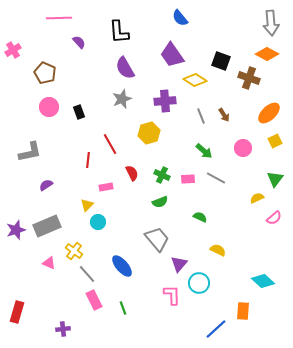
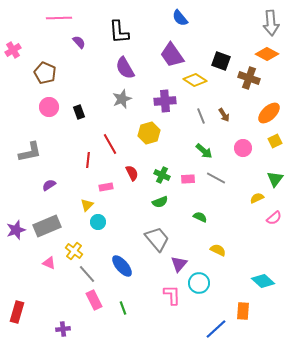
purple semicircle at (46, 185): moved 3 px right
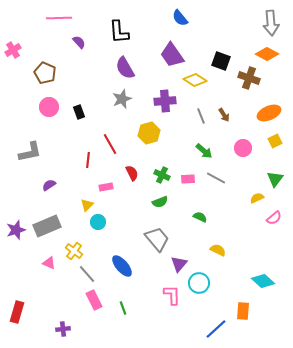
orange ellipse at (269, 113): rotated 20 degrees clockwise
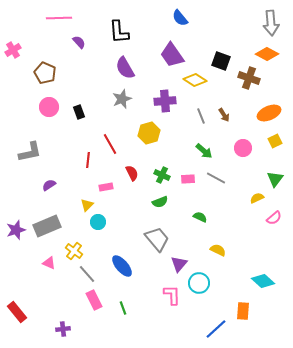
red rectangle at (17, 312): rotated 55 degrees counterclockwise
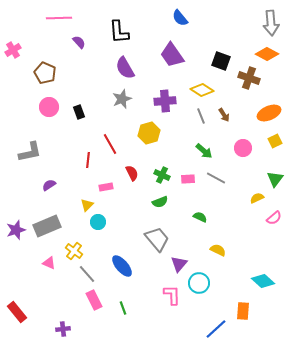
yellow diamond at (195, 80): moved 7 px right, 10 px down
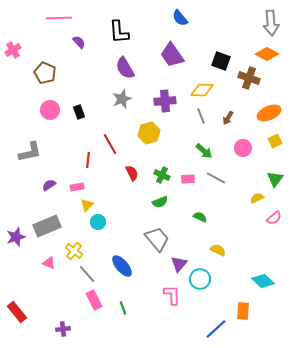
yellow diamond at (202, 90): rotated 30 degrees counterclockwise
pink circle at (49, 107): moved 1 px right, 3 px down
brown arrow at (224, 115): moved 4 px right, 3 px down; rotated 64 degrees clockwise
pink rectangle at (106, 187): moved 29 px left
purple star at (16, 230): moved 7 px down
cyan circle at (199, 283): moved 1 px right, 4 px up
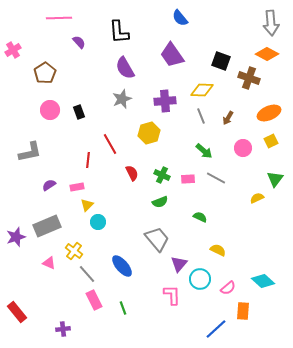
brown pentagon at (45, 73): rotated 15 degrees clockwise
yellow square at (275, 141): moved 4 px left
pink semicircle at (274, 218): moved 46 px left, 70 px down
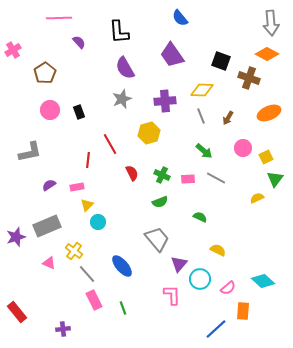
yellow square at (271, 141): moved 5 px left, 16 px down
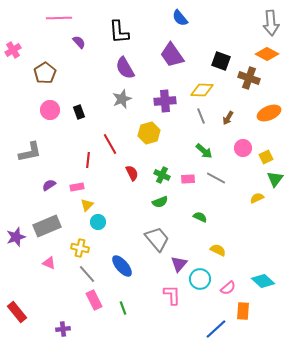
yellow cross at (74, 251): moved 6 px right, 3 px up; rotated 24 degrees counterclockwise
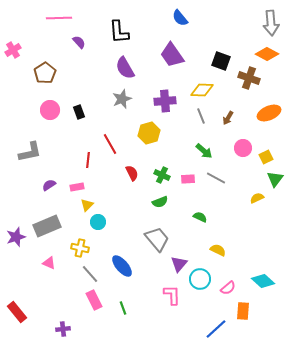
gray line at (87, 274): moved 3 px right
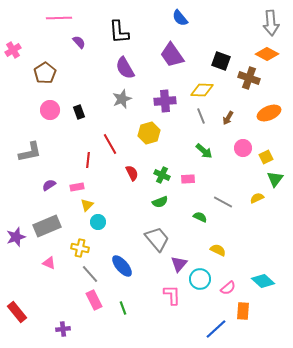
gray line at (216, 178): moved 7 px right, 24 px down
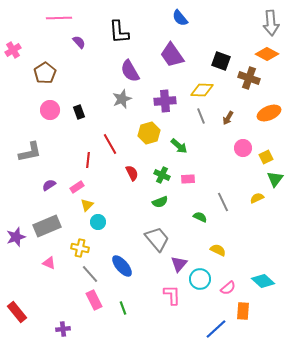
purple semicircle at (125, 68): moved 5 px right, 3 px down
green arrow at (204, 151): moved 25 px left, 5 px up
pink rectangle at (77, 187): rotated 24 degrees counterclockwise
gray line at (223, 202): rotated 36 degrees clockwise
